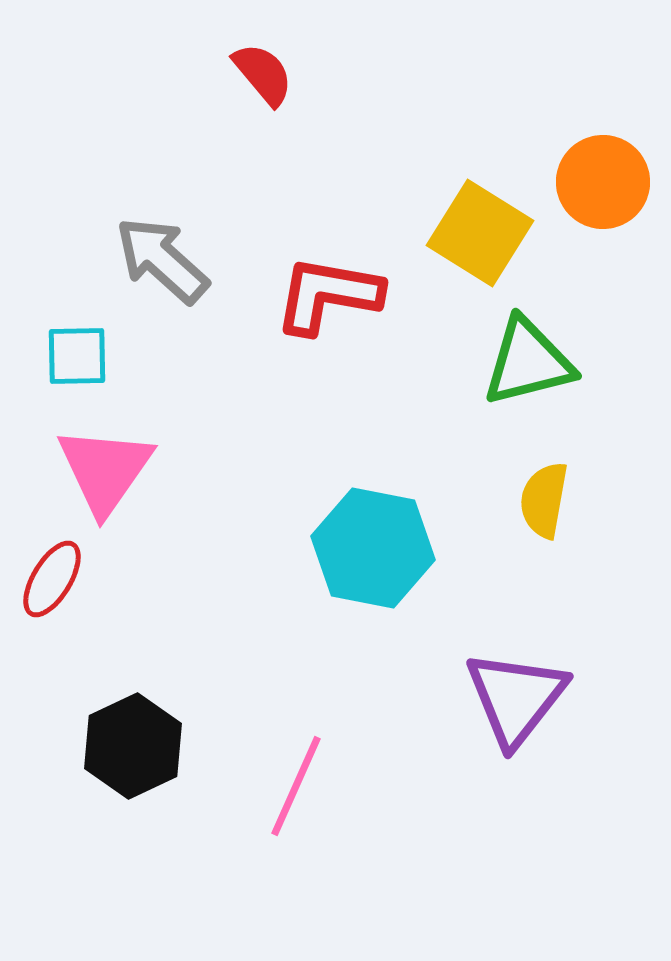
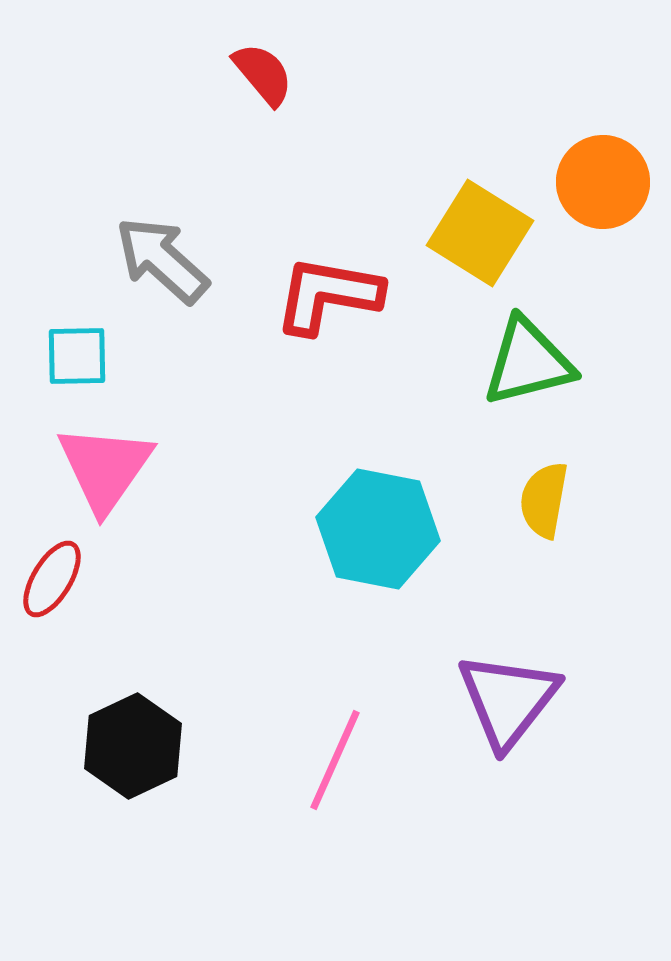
pink triangle: moved 2 px up
cyan hexagon: moved 5 px right, 19 px up
purple triangle: moved 8 px left, 2 px down
pink line: moved 39 px right, 26 px up
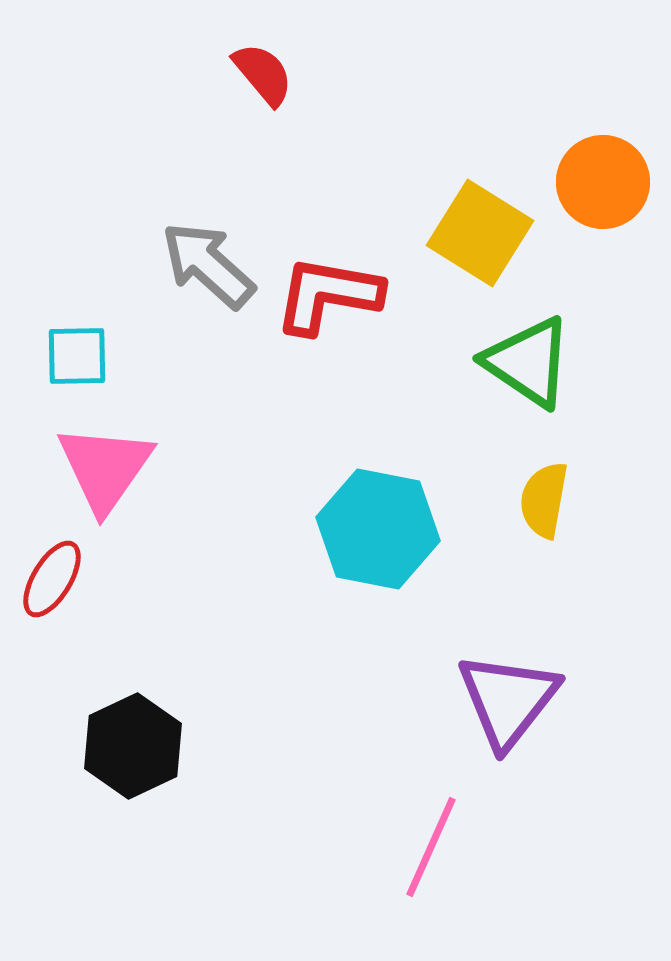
gray arrow: moved 46 px right, 5 px down
green triangle: rotated 48 degrees clockwise
pink line: moved 96 px right, 87 px down
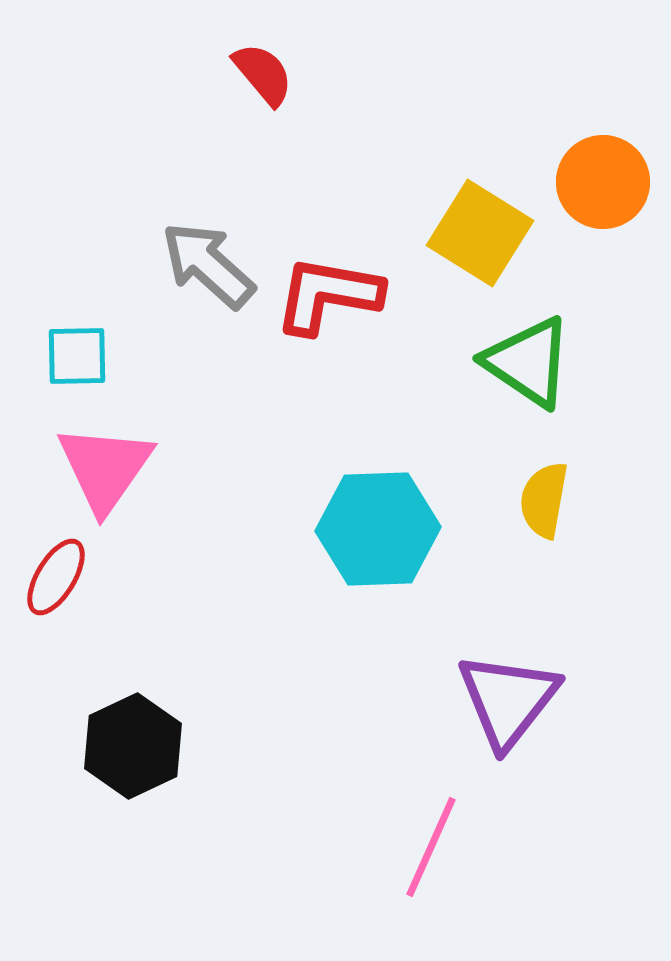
cyan hexagon: rotated 13 degrees counterclockwise
red ellipse: moved 4 px right, 2 px up
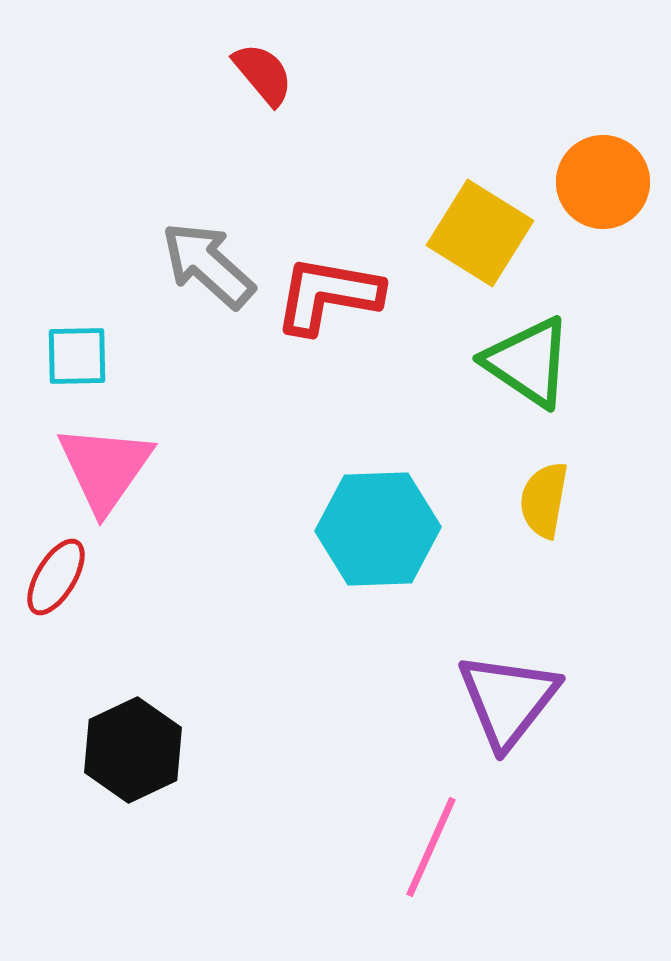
black hexagon: moved 4 px down
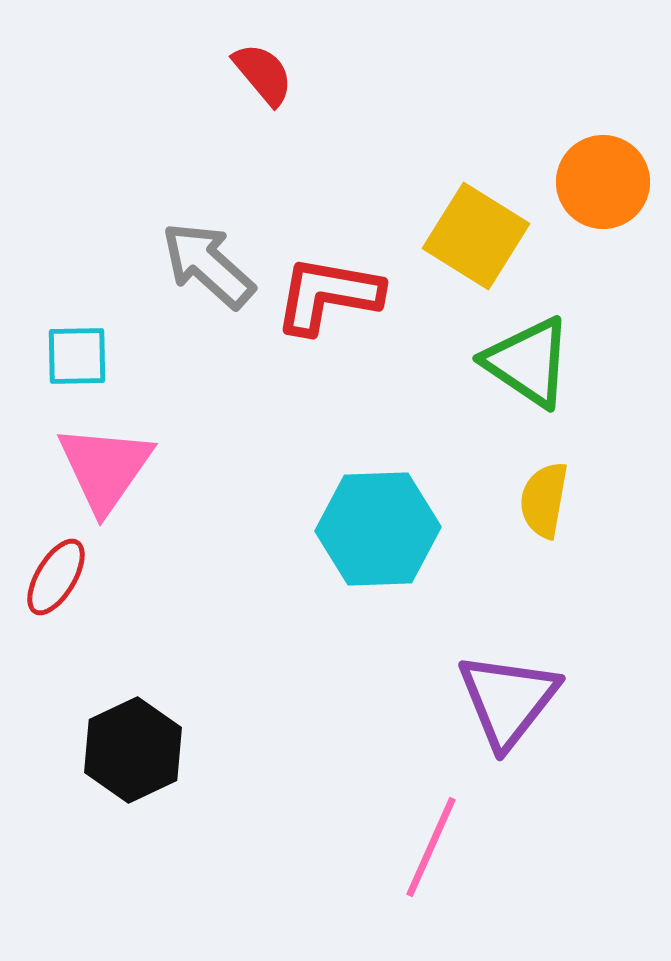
yellow square: moved 4 px left, 3 px down
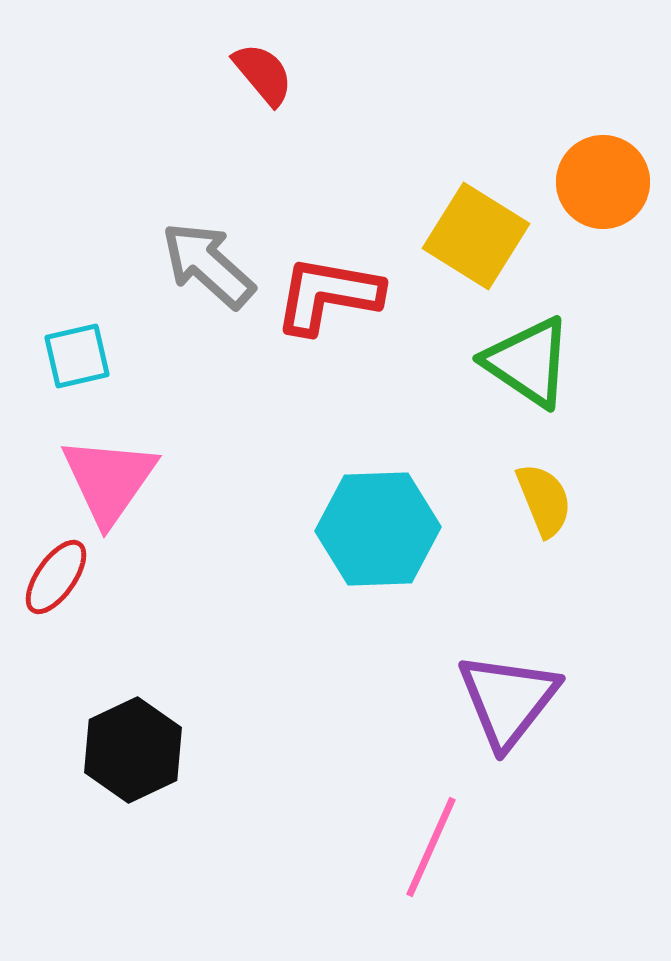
cyan square: rotated 12 degrees counterclockwise
pink triangle: moved 4 px right, 12 px down
yellow semicircle: rotated 148 degrees clockwise
red ellipse: rotated 4 degrees clockwise
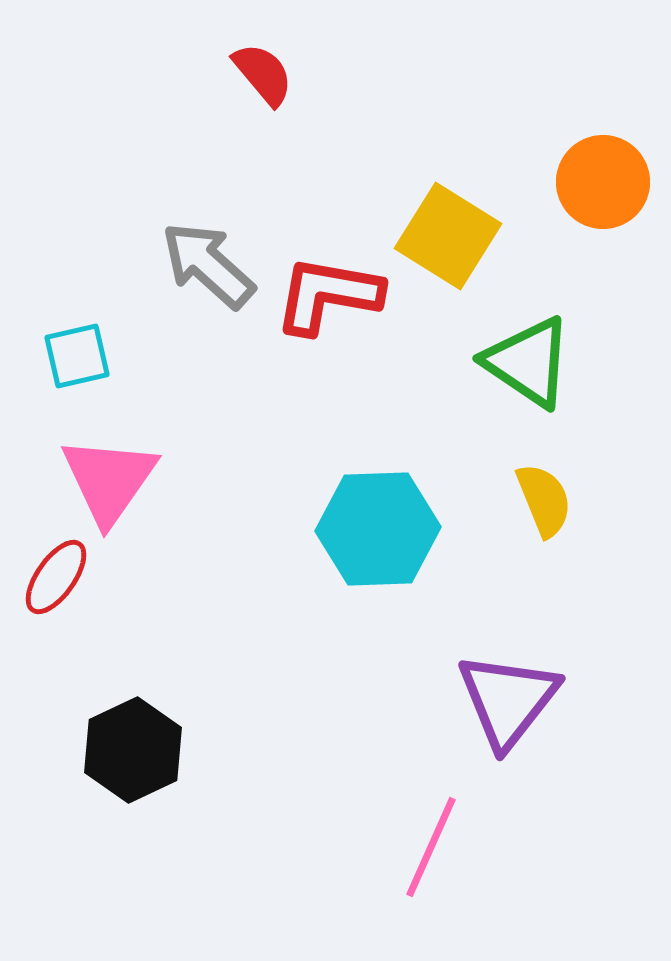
yellow square: moved 28 px left
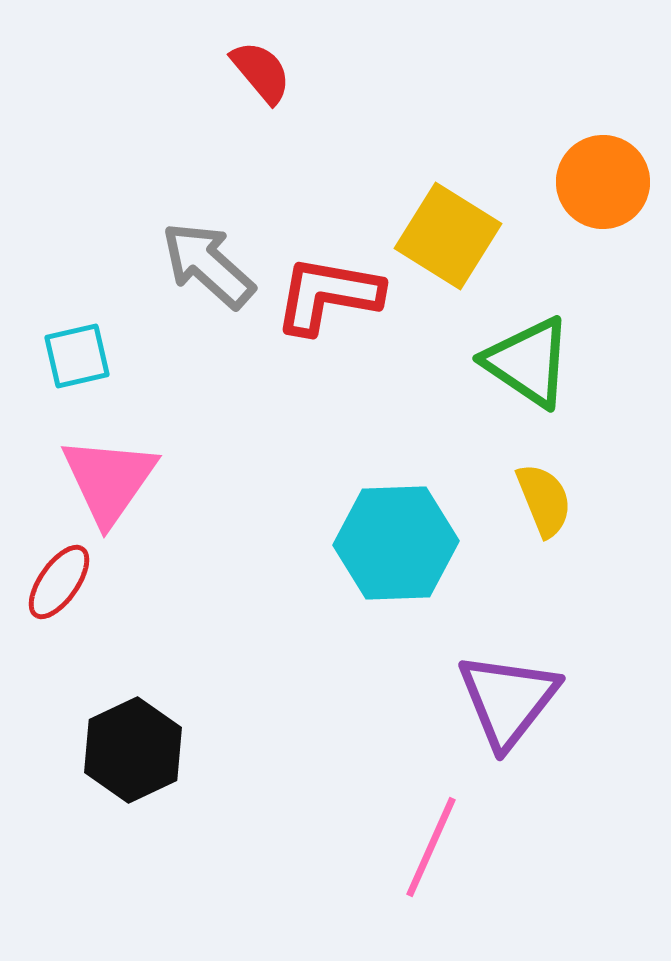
red semicircle: moved 2 px left, 2 px up
cyan hexagon: moved 18 px right, 14 px down
red ellipse: moved 3 px right, 5 px down
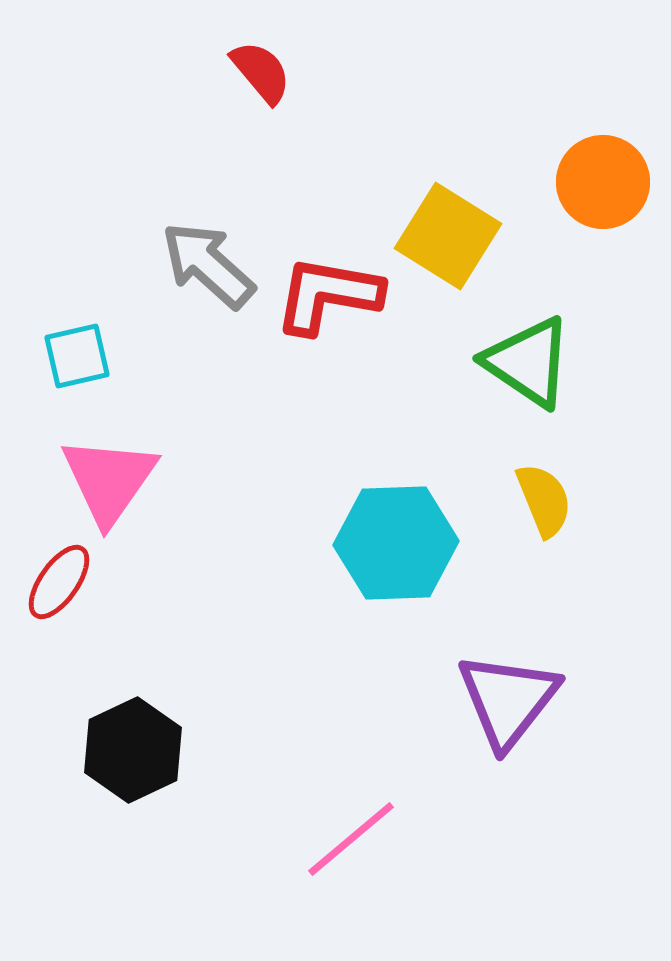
pink line: moved 80 px left, 8 px up; rotated 26 degrees clockwise
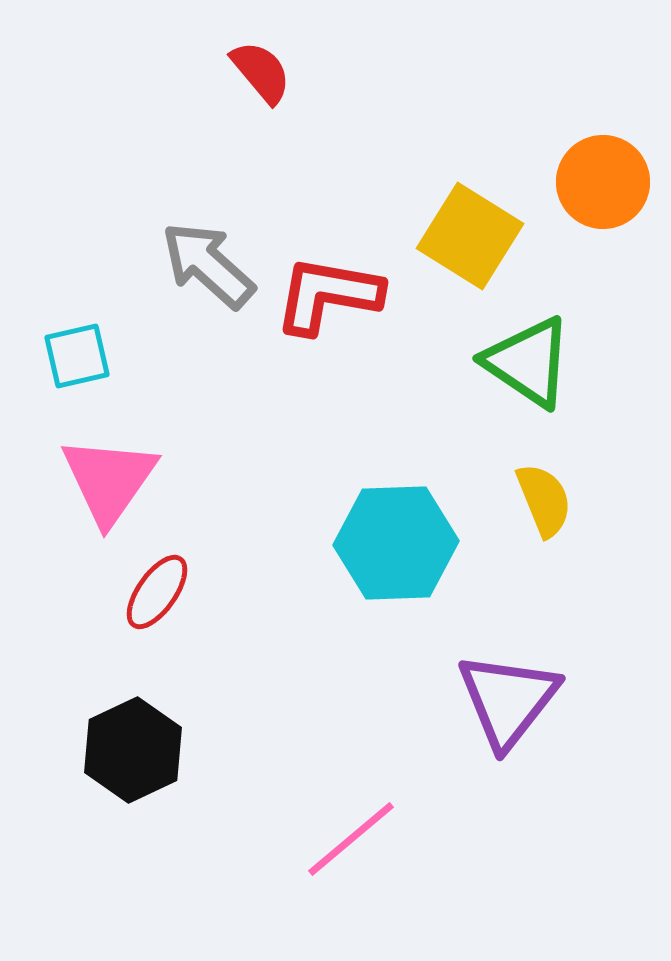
yellow square: moved 22 px right
red ellipse: moved 98 px right, 10 px down
